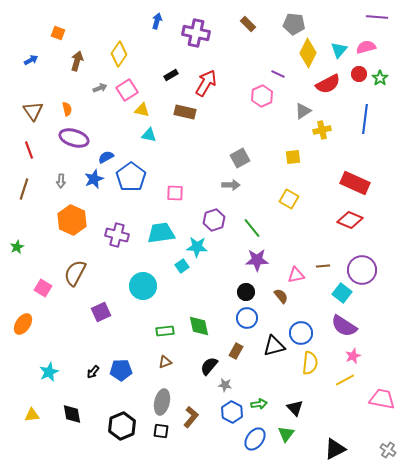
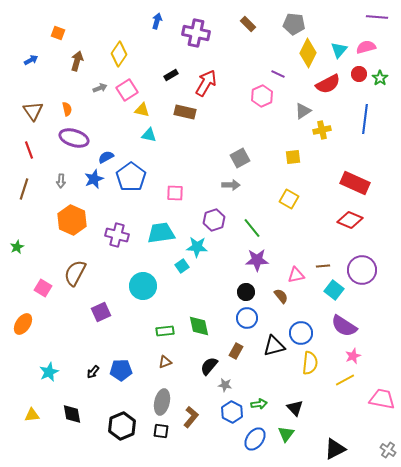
cyan square at (342, 293): moved 8 px left, 3 px up
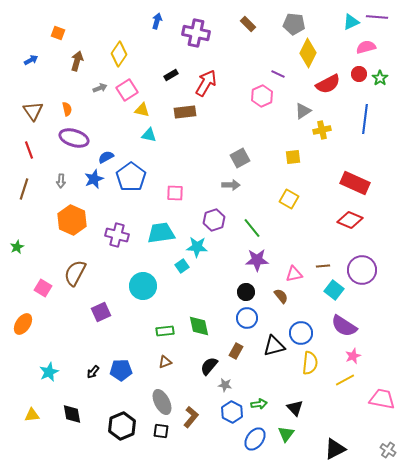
cyan triangle at (339, 50): moved 12 px right, 28 px up; rotated 24 degrees clockwise
brown rectangle at (185, 112): rotated 20 degrees counterclockwise
pink triangle at (296, 275): moved 2 px left, 1 px up
gray ellipse at (162, 402): rotated 40 degrees counterclockwise
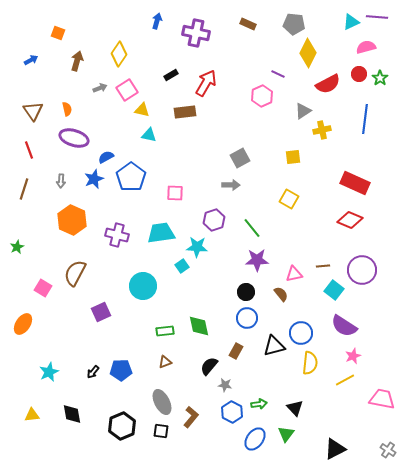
brown rectangle at (248, 24): rotated 21 degrees counterclockwise
brown semicircle at (281, 296): moved 2 px up
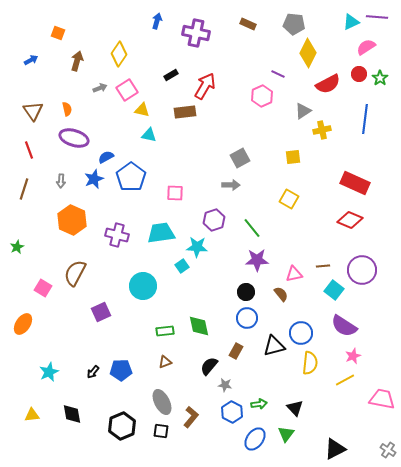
pink semicircle at (366, 47): rotated 18 degrees counterclockwise
red arrow at (206, 83): moved 1 px left, 3 px down
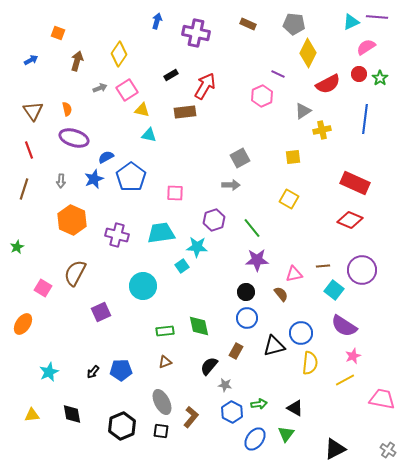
black triangle at (295, 408): rotated 18 degrees counterclockwise
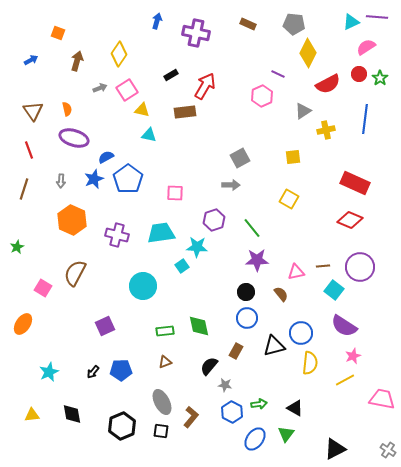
yellow cross at (322, 130): moved 4 px right
blue pentagon at (131, 177): moved 3 px left, 2 px down
purple circle at (362, 270): moved 2 px left, 3 px up
pink triangle at (294, 274): moved 2 px right, 2 px up
purple square at (101, 312): moved 4 px right, 14 px down
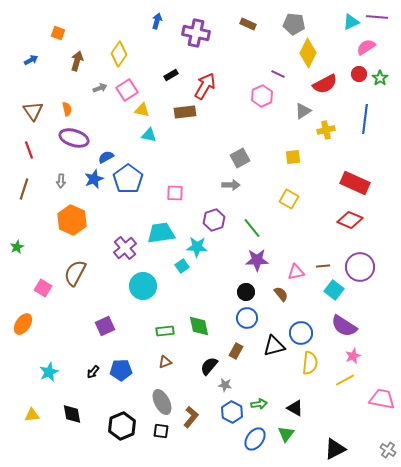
red semicircle at (328, 84): moved 3 px left
purple cross at (117, 235): moved 8 px right, 13 px down; rotated 35 degrees clockwise
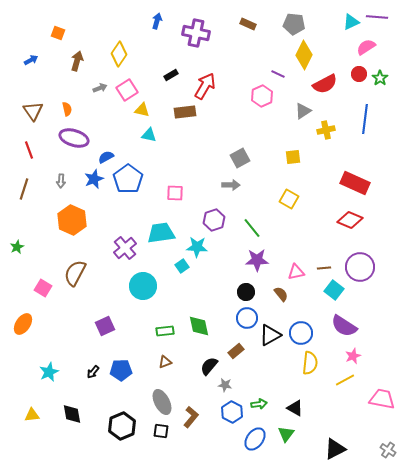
yellow diamond at (308, 53): moved 4 px left, 2 px down
brown line at (323, 266): moved 1 px right, 2 px down
black triangle at (274, 346): moved 4 px left, 11 px up; rotated 15 degrees counterclockwise
brown rectangle at (236, 351): rotated 21 degrees clockwise
